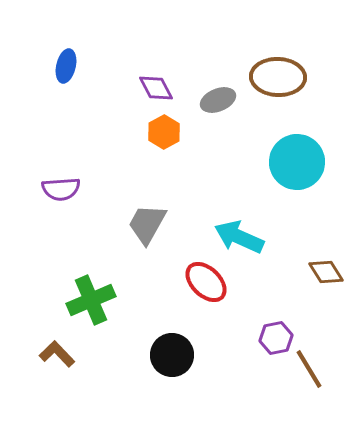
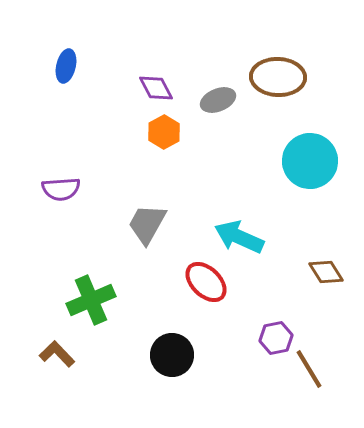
cyan circle: moved 13 px right, 1 px up
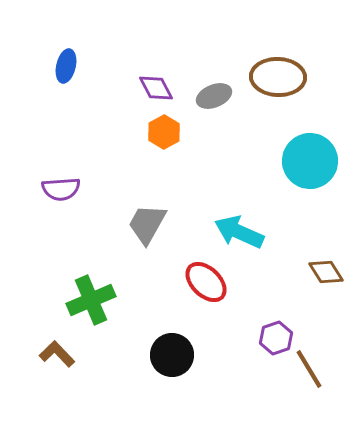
gray ellipse: moved 4 px left, 4 px up
cyan arrow: moved 5 px up
purple hexagon: rotated 8 degrees counterclockwise
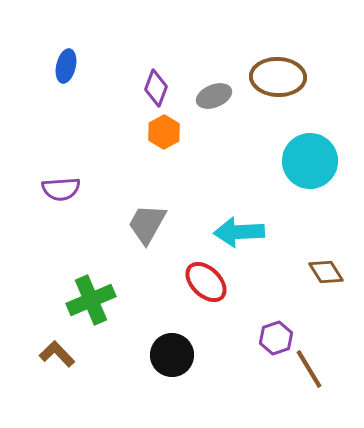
purple diamond: rotated 48 degrees clockwise
cyan arrow: rotated 27 degrees counterclockwise
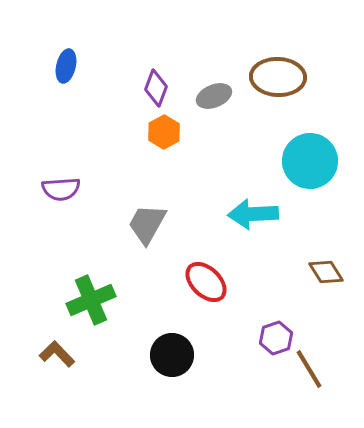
cyan arrow: moved 14 px right, 18 px up
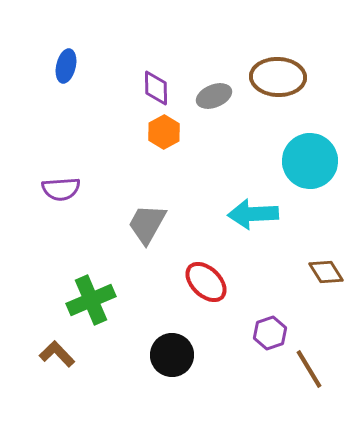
purple diamond: rotated 21 degrees counterclockwise
purple hexagon: moved 6 px left, 5 px up
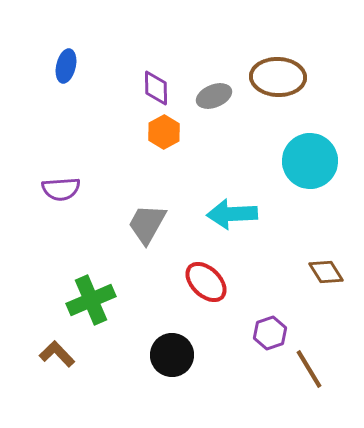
cyan arrow: moved 21 px left
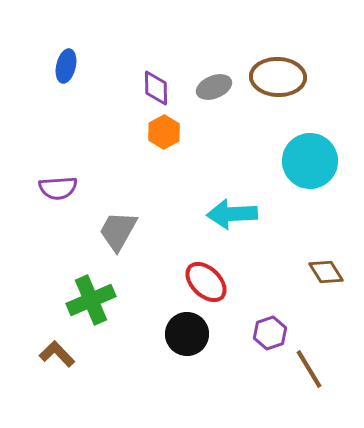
gray ellipse: moved 9 px up
purple semicircle: moved 3 px left, 1 px up
gray trapezoid: moved 29 px left, 7 px down
black circle: moved 15 px right, 21 px up
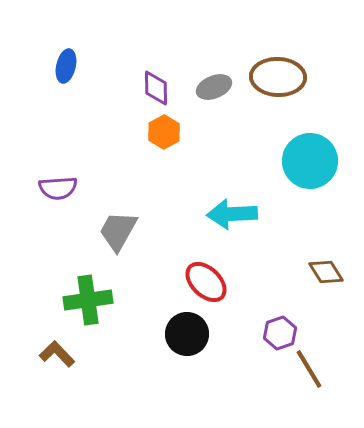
green cross: moved 3 px left; rotated 15 degrees clockwise
purple hexagon: moved 10 px right
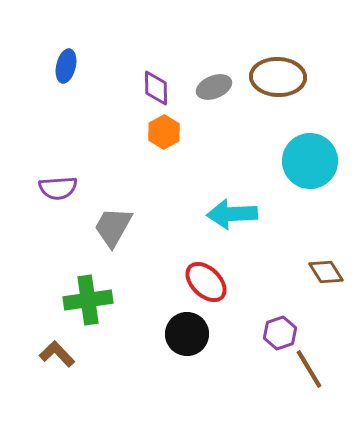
gray trapezoid: moved 5 px left, 4 px up
